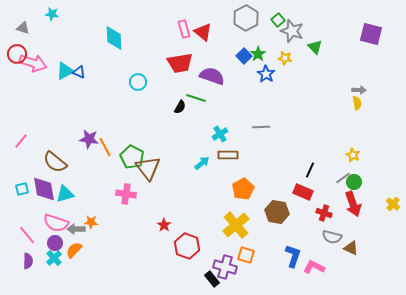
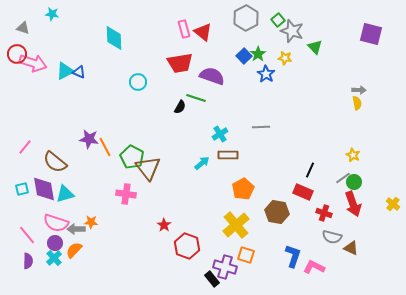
pink line at (21, 141): moved 4 px right, 6 px down
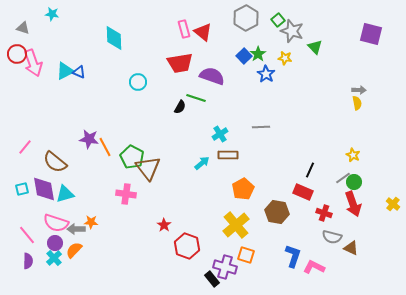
pink arrow at (33, 63): rotated 52 degrees clockwise
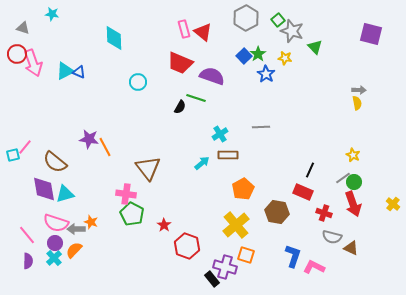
red trapezoid at (180, 63): rotated 32 degrees clockwise
green pentagon at (132, 157): moved 57 px down
cyan square at (22, 189): moved 9 px left, 34 px up
orange star at (91, 222): rotated 16 degrees clockwise
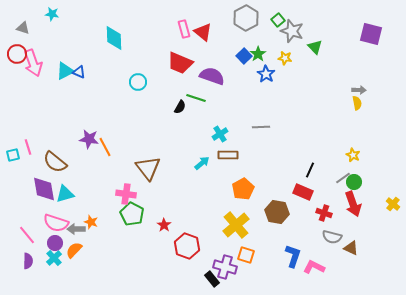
pink line at (25, 147): moved 3 px right; rotated 56 degrees counterclockwise
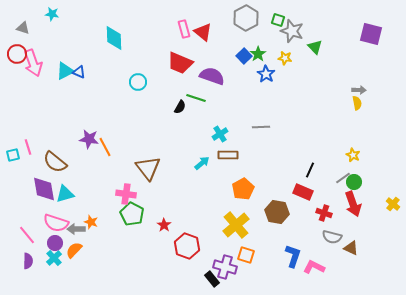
green square at (278, 20): rotated 32 degrees counterclockwise
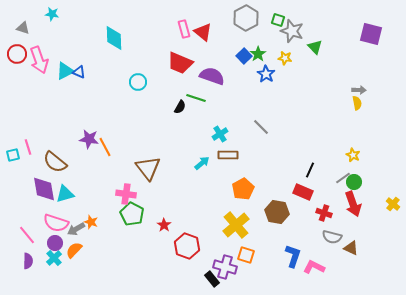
pink arrow at (33, 63): moved 6 px right, 3 px up
gray line at (261, 127): rotated 48 degrees clockwise
gray arrow at (76, 229): rotated 30 degrees counterclockwise
